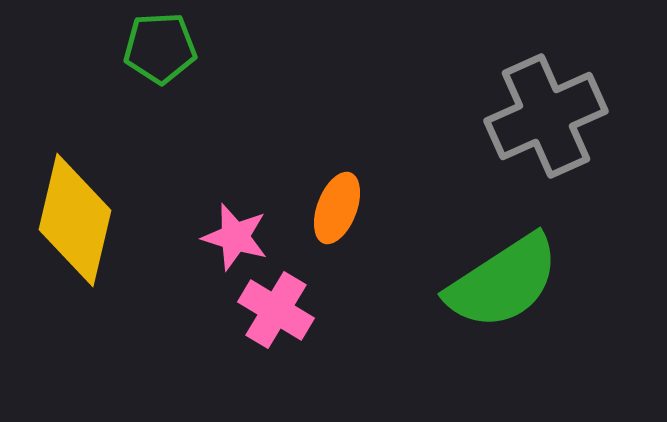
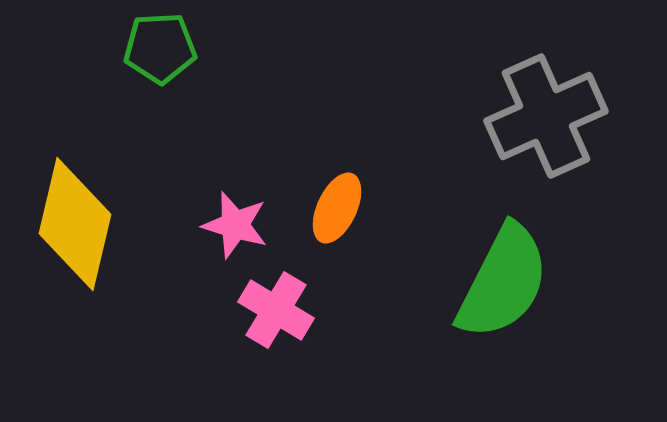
orange ellipse: rotated 4 degrees clockwise
yellow diamond: moved 4 px down
pink star: moved 12 px up
green semicircle: rotated 30 degrees counterclockwise
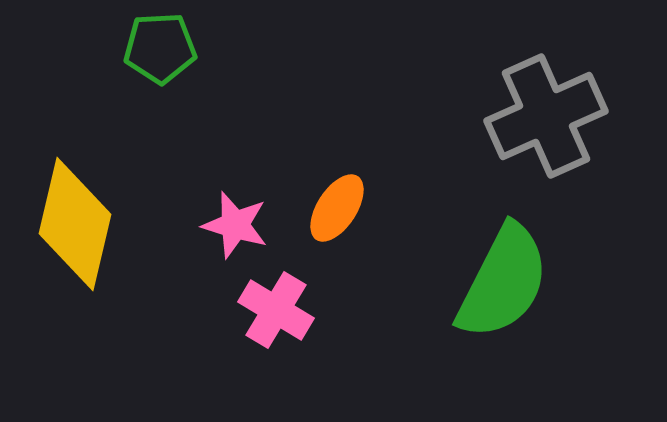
orange ellipse: rotated 8 degrees clockwise
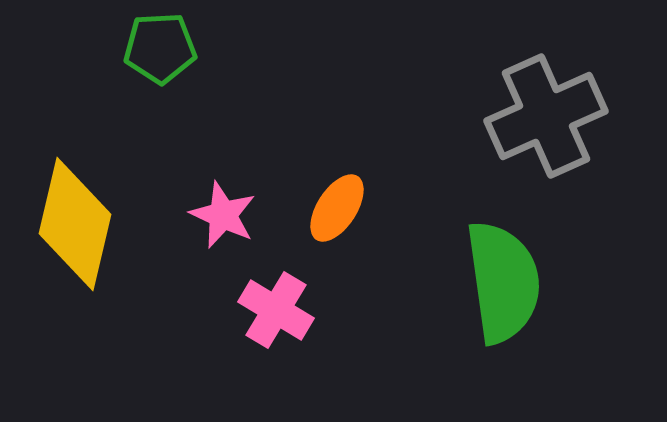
pink star: moved 12 px left, 10 px up; rotated 8 degrees clockwise
green semicircle: rotated 35 degrees counterclockwise
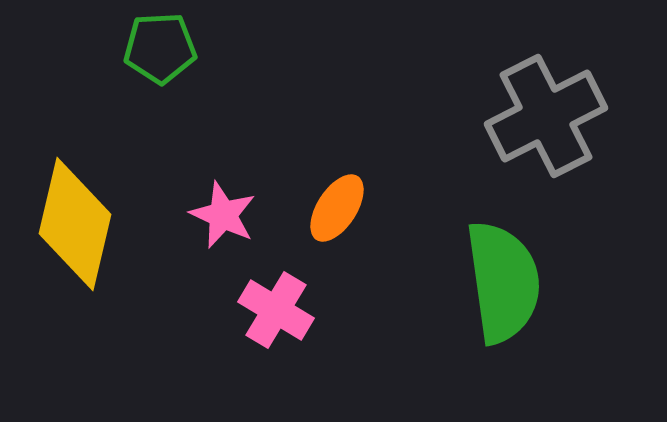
gray cross: rotated 3 degrees counterclockwise
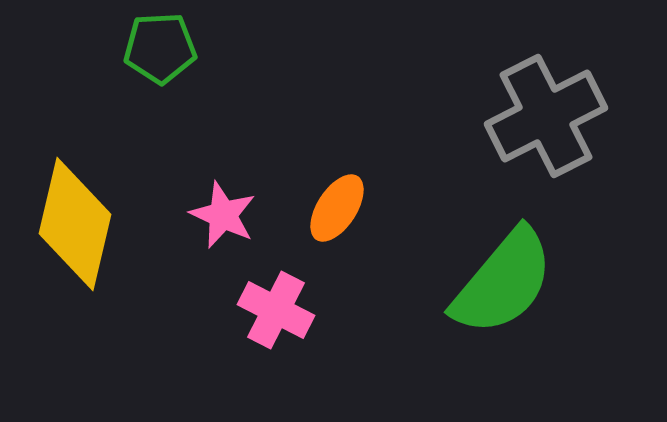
green semicircle: rotated 48 degrees clockwise
pink cross: rotated 4 degrees counterclockwise
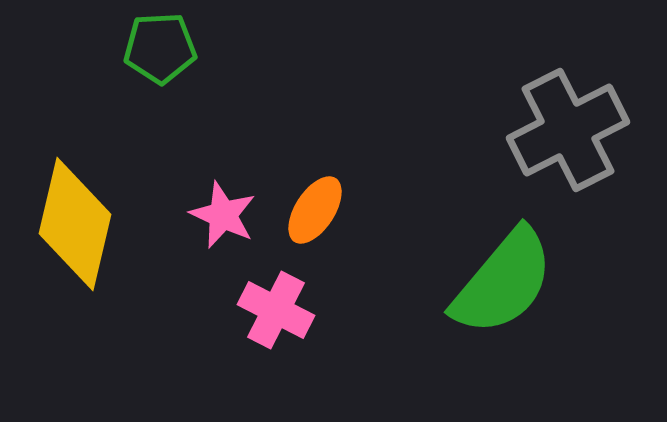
gray cross: moved 22 px right, 14 px down
orange ellipse: moved 22 px left, 2 px down
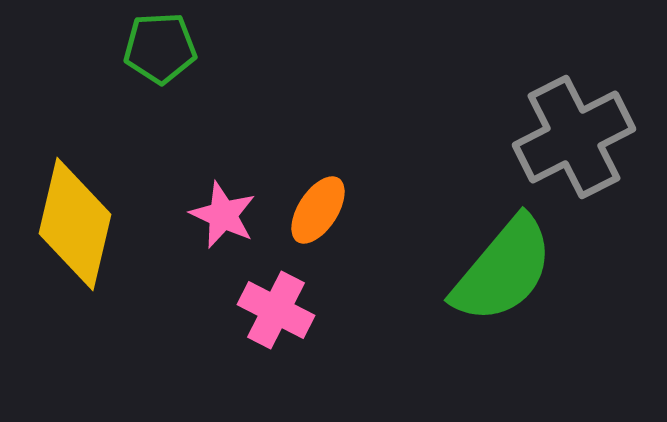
gray cross: moved 6 px right, 7 px down
orange ellipse: moved 3 px right
green semicircle: moved 12 px up
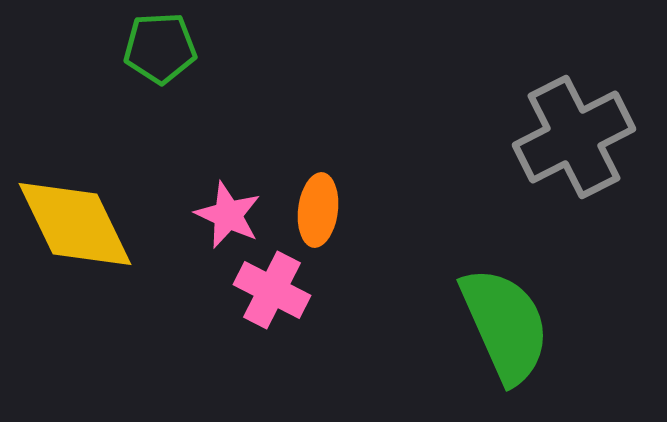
orange ellipse: rotated 26 degrees counterclockwise
pink star: moved 5 px right
yellow diamond: rotated 39 degrees counterclockwise
green semicircle: moved 2 px right, 55 px down; rotated 64 degrees counterclockwise
pink cross: moved 4 px left, 20 px up
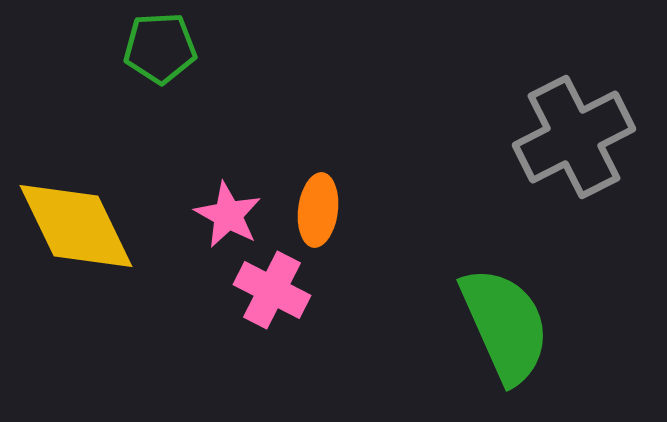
pink star: rotated 4 degrees clockwise
yellow diamond: moved 1 px right, 2 px down
